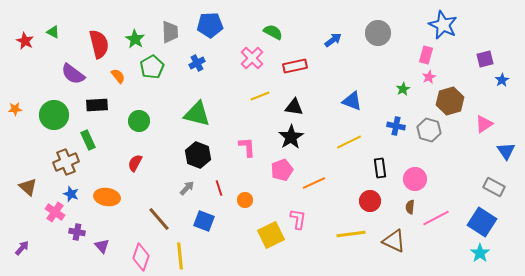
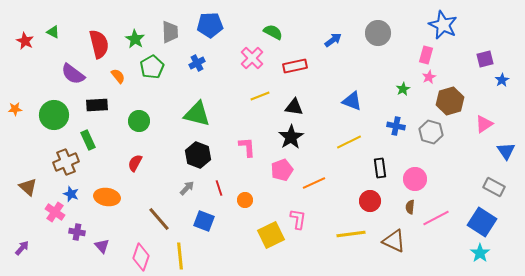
gray hexagon at (429, 130): moved 2 px right, 2 px down
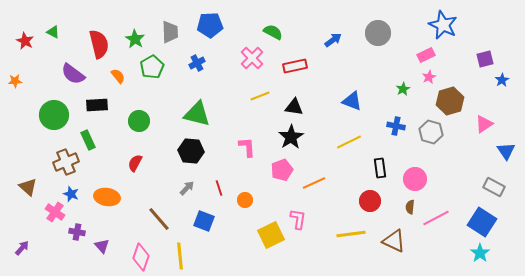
pink rectangle at (426, 55): rotated 48 degrees clockwise
orange star at (15, 109): moved 28 px up
black hexagon at (198, 155): moved 7 px left, 4 px up; rotated 15 degrees counterclockwise
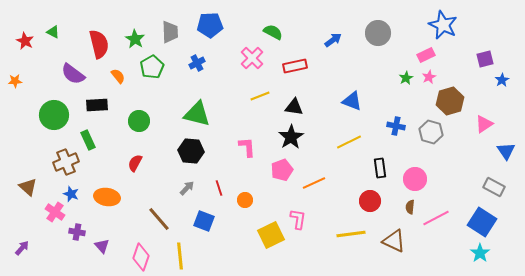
green star at (403, 89): moved 3 px right, 11 px up
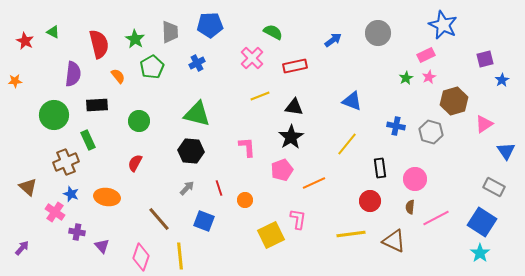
purple semicircle at (73, 74): rotated 120 degrees counterclockwise
brown hexagon at (450, 101): moved 4 px right
yellow line at (349, 142): moved 2 px left, 2 px down; rotated 25 degrees counterclockwise
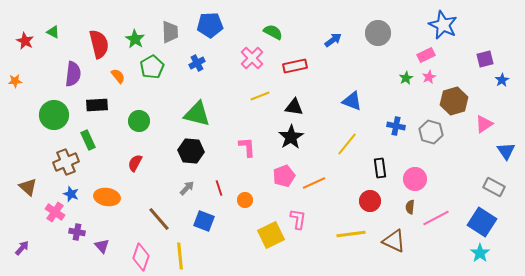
pink pentagon at (282, 170): moved 2 px right, 6 px down
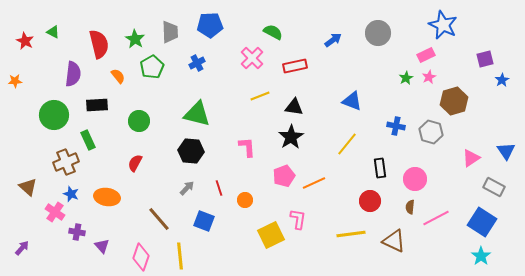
pink triangle at (484, 124): moved 13 px left, 34 px down
cyan star at (480, 253): moved 1 px right, 3 px down
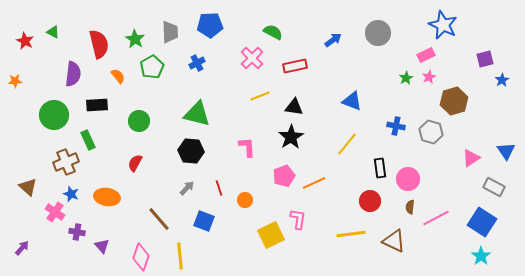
pink circle at (415, 179): moved 7 px left
